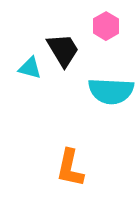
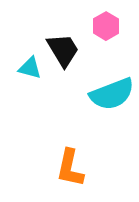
cyan semicircle: moved 1 px right, 3 px down; rotated 24 degrees counterclockwise
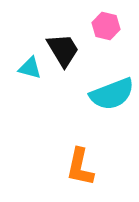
pink hexagon: rotated 16 degrees counterclockwise
orange L-shape: moved 10 px right, 1 px up
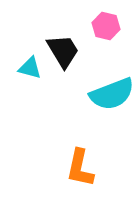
black trapezoid: moved 1 px down
orange L-shape: moved 1 px down
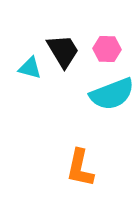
pink hexagon: moved 1 px right, 23 px down; rotated 12 degrees counterclockwise
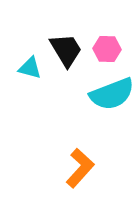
black trapezoid: moved 3 px right, 1 px up
orange L-shape: rotated 150 degrees counterclockwise
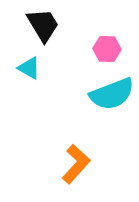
black trapezoid: moved 23 px left, 25 px up
cyan triangle: moved 1 px left; rotated 15 degrees clockwise
orange L-shape: moved 4 px left, 4 px up
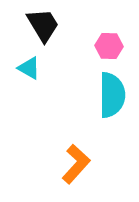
pink hexagon: moved 2 px right, 3 px up
cyan semicircle: moved 1 px down; rotated 69 degrees counterclockwise
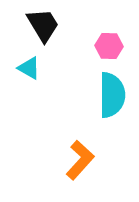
orange L-shape: moved 4 px right, 4 px up
